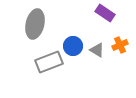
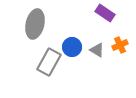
blue circle: moved 1 px left, 1 px down
gray rectangle: rotated 40 degrees counterclockwise
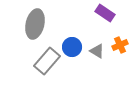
gray triangle: moved 1 px down
gray rectangle: moved 2 px left, 1 px up; rotated 12 degrees clockwise
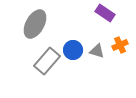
gray ellipse: rotated 16 degrees clockwise
blue circle: moved 1 px right, 3 px down
gray triangle: rotated 14 degrees counterclockwise
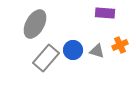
purple rectangle: rotated 30 degrees counterclockwise
gray rectangle: moved 1 px left, 3 px up
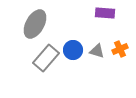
orange cross: moved 4 px down
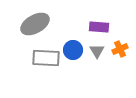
purple rectangle: moved 6 px left, 14 px down
gray ellipse: rotated 32 degrees clockwise
gray triangle: rotated 42 degrees clockwise
gray rectangle: rotated 52 degrees clockwise
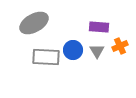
gray ellipse: moved 1 px left, 1 px up
orange cross: moved 3 px up
gray rectangle: moved 1 px up
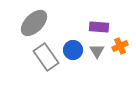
gray ellipse: rotated 16 degrees counterclockwise
gray rectangle: rotated 52 degrees clockwise
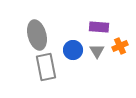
gray ellipse: moved 3 px right, 12 px down; rotated 60 degrees counterclockwise
gray rectangle: moved 10 px down; rotated 24 degrees clockwise
